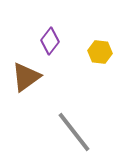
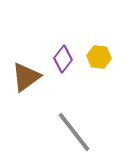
purple diamond: moved 13 px right, 18 px down
yellow hexagon: moved 1 px left, 5 px down
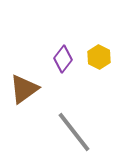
yellow hexagon: rotated 20 degrees clockwise
brown triangle: moved 2 px left, 12 px down
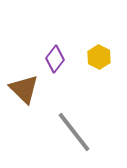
purple diamond: moved 8 px left
brown triangle: rotated 40 degrees counterclockwise
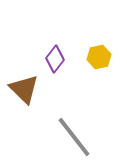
yellow hexagon: rotated 20 degrees clockwise
gray line: moved 5 px down
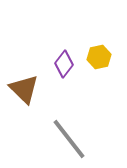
purple diamond: moved 9 px right, 5 px down
gray line: moved 5 px left, 2 px down
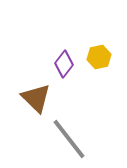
brown triangle: moved 12 px right, 9 px down
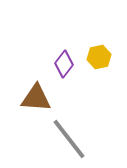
brown triangle: rotated 40 degrees counterclockwise
